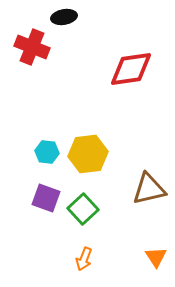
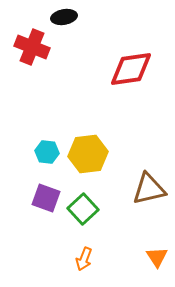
orange triangle: moved 1 px right
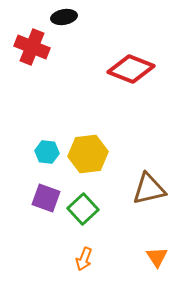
red diamond: rotated 30 degrees clockwise
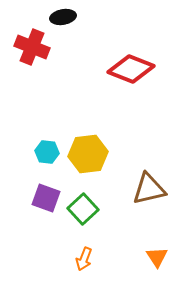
black ellipse: moved 1 px left
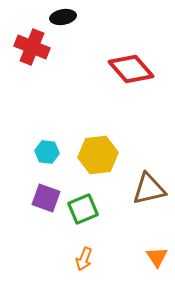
red diamond: rotated 27 degrees clockwise
yellow hexagon: moved 10 px right, 1 px down
green square: rotated 20 degrees clockwise
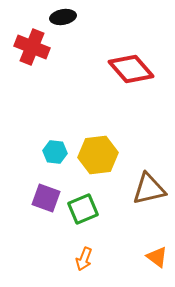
cyan hexagon: moved 8 px right
orange triangle: rotated 20 degrees counterclockwise
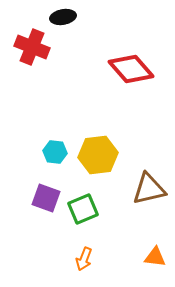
orange triangle: moved 2 px left; rotated 30 degrees counterclockwise
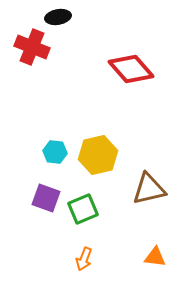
black ellipse: moved 5 px left
yellow hexagon: rotated 6 degrees counterclockwise
